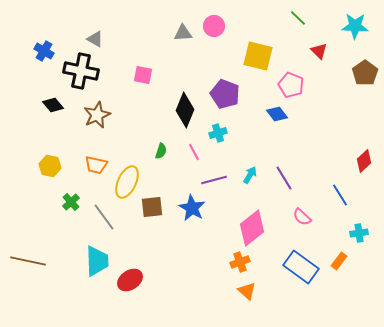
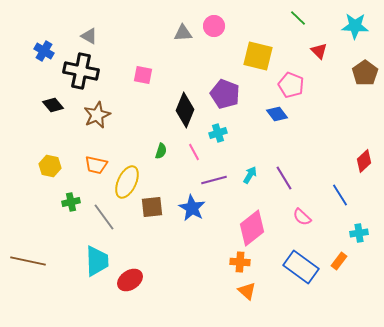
gray triangle at (95, 39): moved 6 px left, 3 px up
green cross at (71, 202): rotated 30 degrees clockwise
orange cross at (240, 262): rotated 24 degrees clockwise
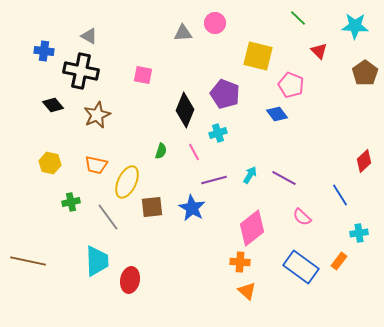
pink circle at (214, 26): moved 1 px right, 3 px up
blue cross at (44, 51): rotated 24 degrees counterclockwise
yellow hexagon at (50, 166): moved 3 px up
purple line at (284, 178): rotated 30 degrees counterclockwise
gray line at (104, 217): moved 4 px right
red ellipse at (130, 280): rotated 45 degrees counterclockwise
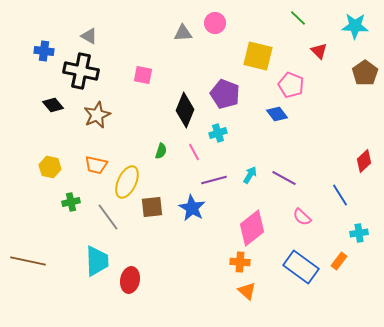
yellow hexagon at (50, 163): moved 4 px down
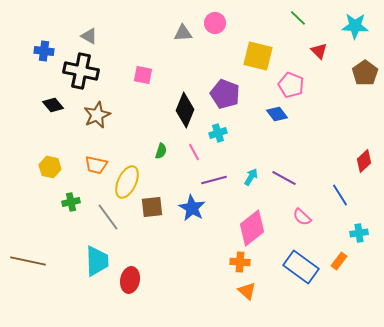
cyan arrow at (250, 175): moved 1 px right, 2 px down
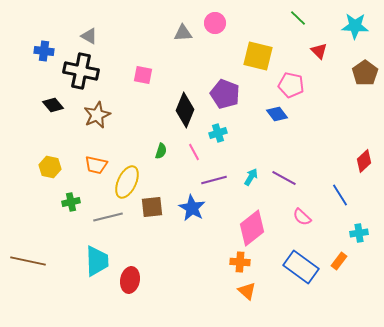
pink pentagon at (291, 85): rotated 10 degrees counterclockwise
gray line at (108, 217): rotated 68 degrees counterclockwise
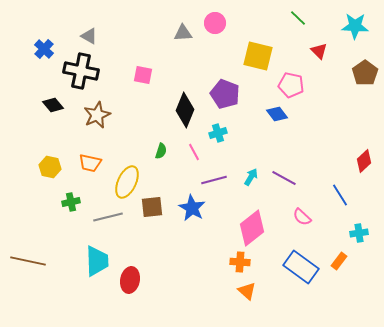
blue cross at (44, 51): moved 2 px up; rotated 36 degrees clockwise
orange trapezoid at (96, 165): moved 6 px left, 2 px up
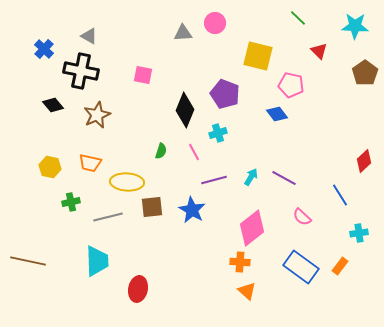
yellow ellipse at (127, 182): rotated 68 degrees clockwise
blue star at (192, 208): moved 2 px down
orange rectangle at (339, 261): moved 1 px right, 5 px down
red ellipse at (130, 280): moved 8 px right, 9 px down
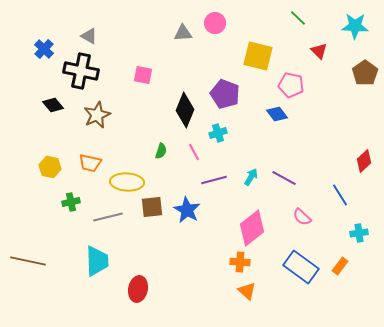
blue star at (192, 210): moved 5 px left
